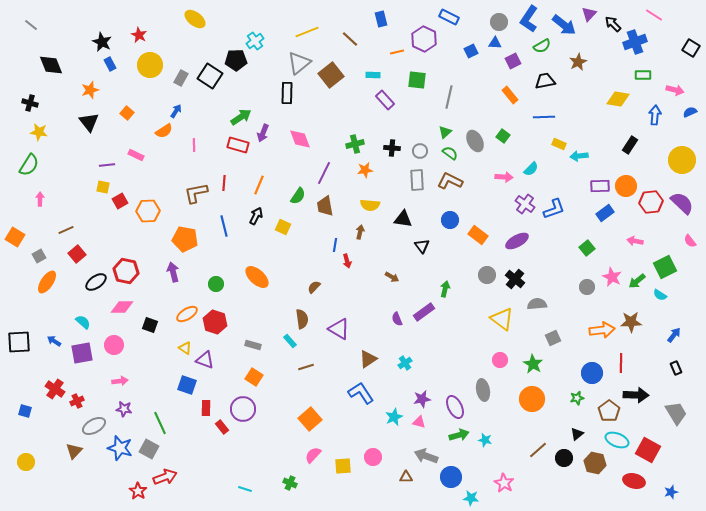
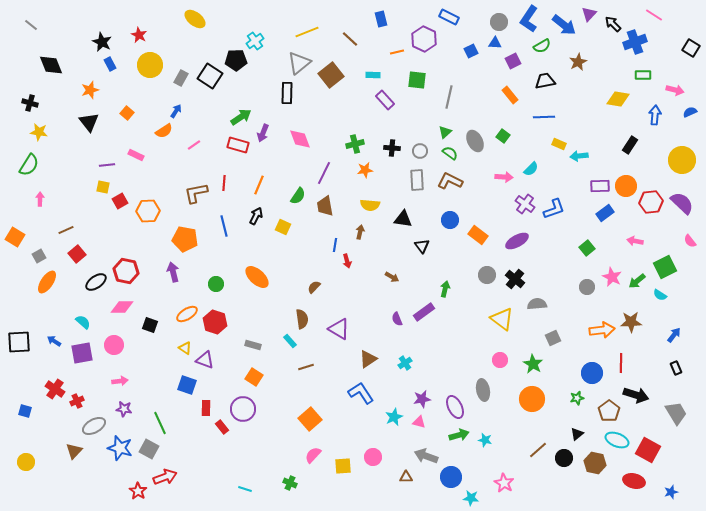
pink line at (194, 145): rotated 56 degrees clockwise
black arrow at (636, 395): rotated 15 degrees clockwise
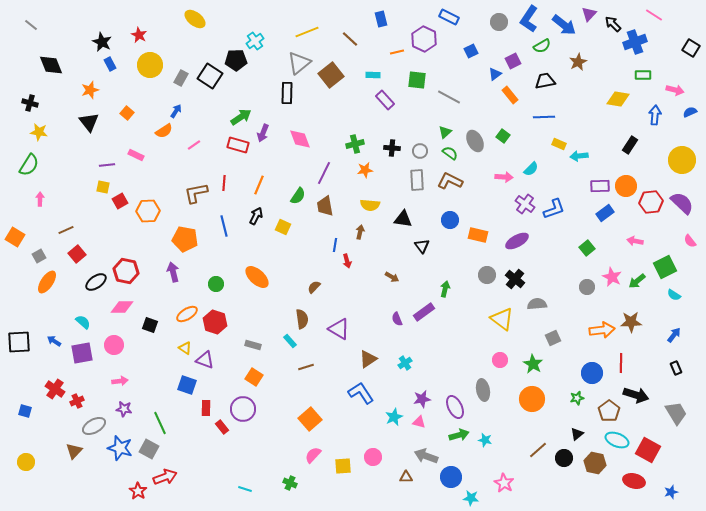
blue triangle at (495, 43): moved 31 px down; rotated 40 degrees counterclockwise
gray line at (449, 97): rotated 75 degrees counterclockwise
orange rectangle at (478, 235): rotated 24 degrees counterclockwise
cyan semicircle at (660, 295): moved 14 px right
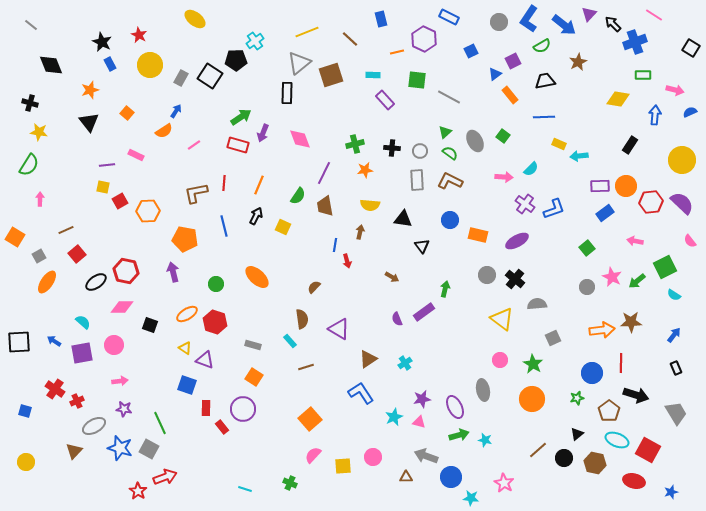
brown square at (331, 75): rotated 20 degrees clockwise
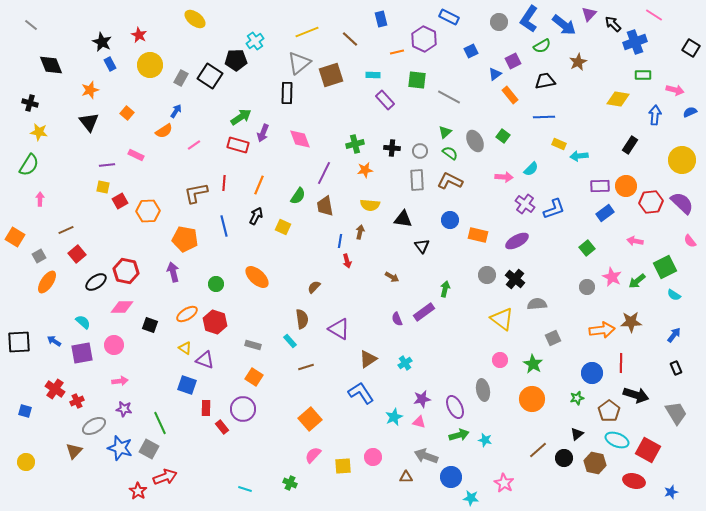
blue line at (335, 245): moved 5 px right, 4 px up
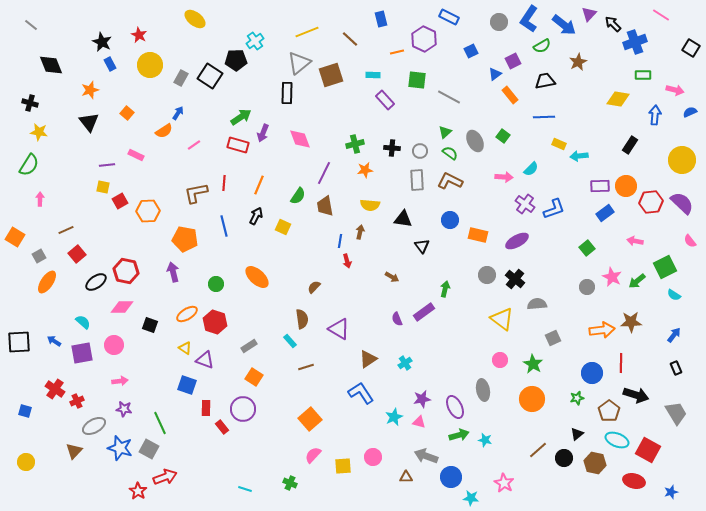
pink line at (654, 15): moved 7 px right
blue arrow at (176, 111): moved 2 px right, 2 px down
gray rectangle at (253, 345): moved 4 px left, 1 px down; rotated 49 degrees counterclockwise
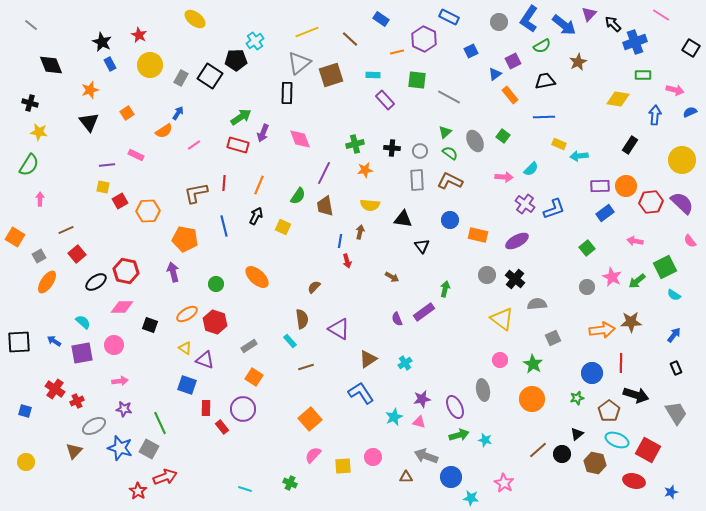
blue rectangle at (381, 19): rotated 42 degrees counterclockwise
orange square at (127, 113): rotated 16 degrees clockwise
black circle at (564, 458): moved 2 px left, 4 px up
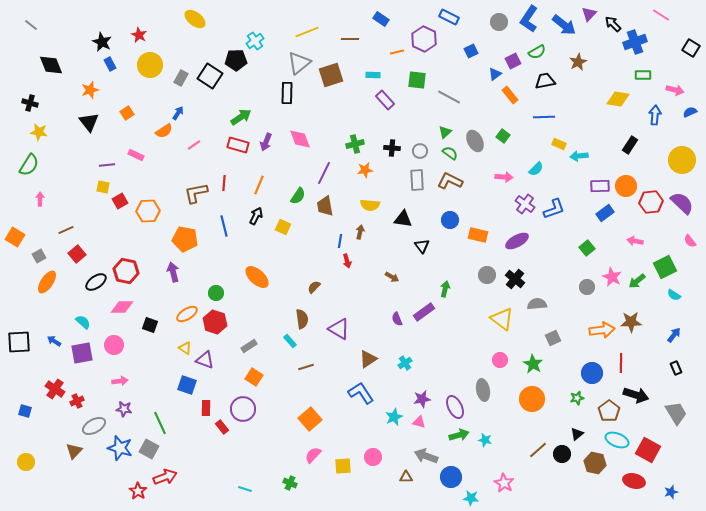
brown line at (350, 39): rotated 42 degrees counterclockwise
green semicircle at (542, 46): moved 5 px left, 6 px down
purple arrow at (263, 133): moved 3 px right, 9 px down
cyan semicircle at (531, 169): moved 5 px right
green circle at (216, 284): moved 9 px down
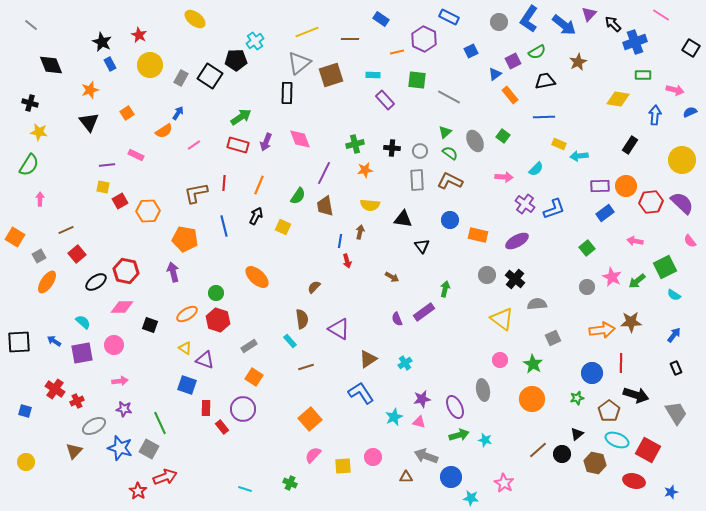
red hexagon at (215, 322): moved 3 px right, 2 px up
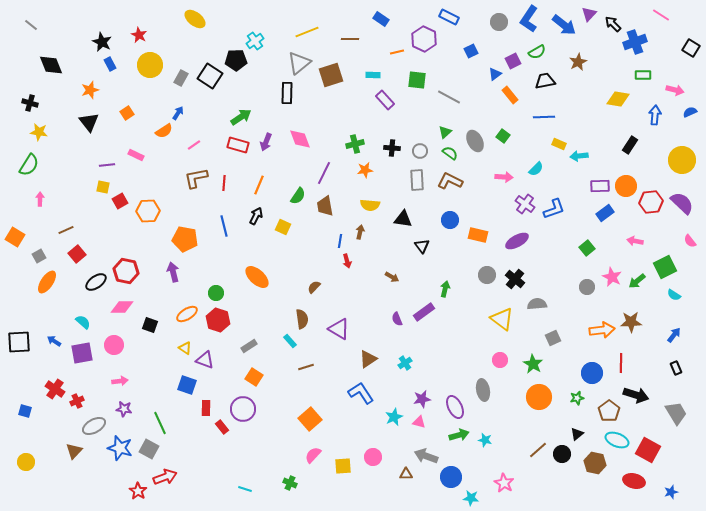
brown L-shape at (196, 193): moved 15 px up
orange circle at (532, 399): moved 7 px right, 2 px up
brown triangle at (406, 477): moved 3 px up
